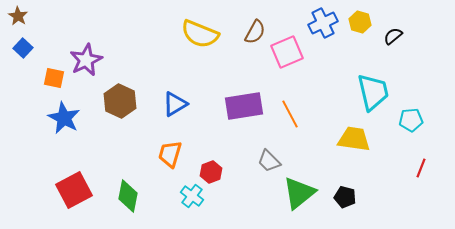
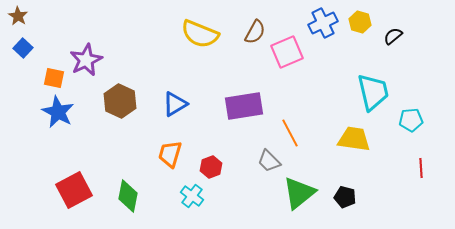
orange line: moved 19 px down
blue star: moved 6 px left, 6 px up
red line: rotated 24 degrees counterclockwise
red hexagon: moved 5 px up
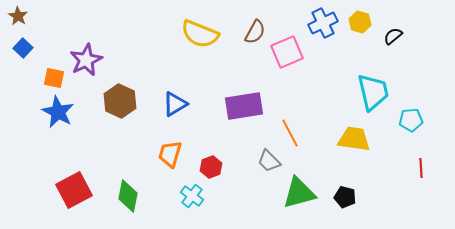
green triangle: rotated 24 degrees clockwise
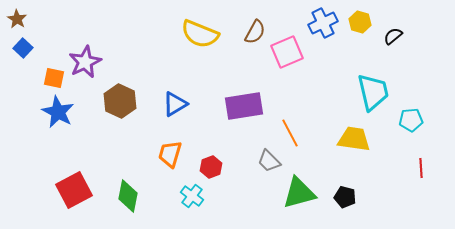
brown star: moved 1 px left, 3 px down
purple star: moved 1 px left, 2 px down
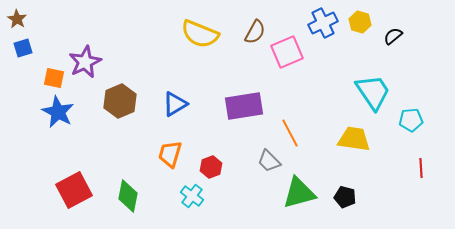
blue square: rotated 30 degrees clockwise
cyan trapezoid: rotated 21 degrees counterclockwise
brown hexagon: rotated 12 degrees clockwise
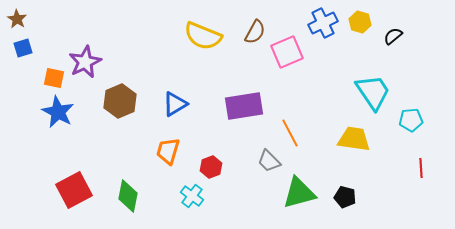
yellow semicircle: moved 3 px right, 2 px down
orange trapezoid: moved 2 px left, 3 px up
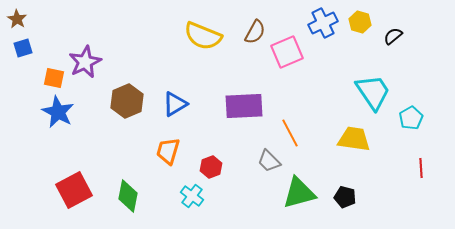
brown hexagon: moved 7 px right
purple rectangle: rotated 6 degrees clockwise
cyan pentagon: moved 2 px up; rotated 25 degrees counterclockwise
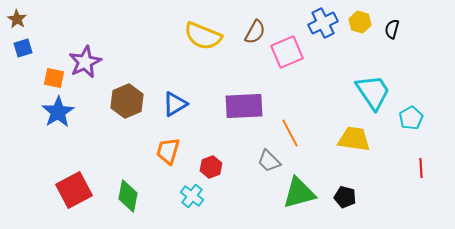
black semicircle: moved 1 px left, 7 px up; rotated 36 degrees counterclockwise
blue star: rotated 12 degrees clockwise
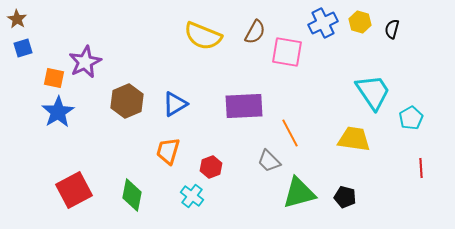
pink square: rotated 32 degrees clockwise
green diamond: moved 4 px right, 1 px up
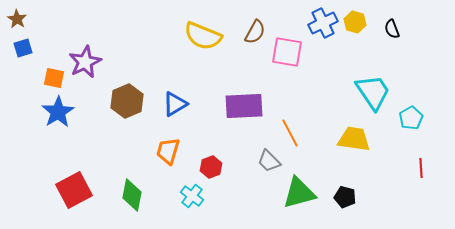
yellow hexagon: moved 5 px left
black semicircle: rotated 36 degrees counterclockwise
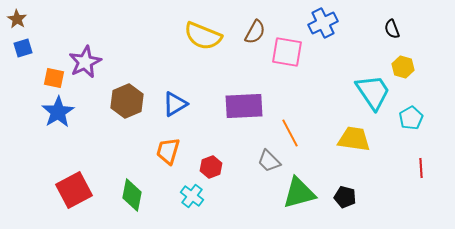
yellow hexagon: moved 48 px right, 45 px down
